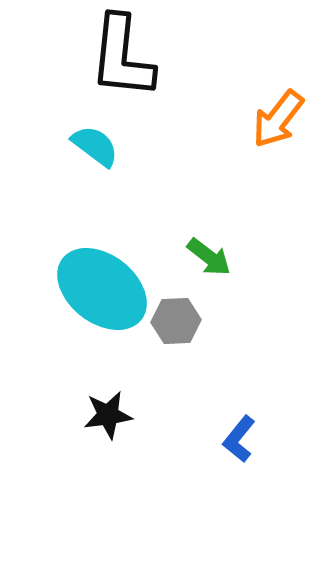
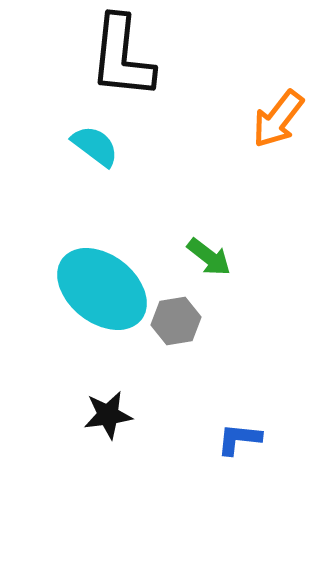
gray hexagon: rotated 6 degrees counterclockwise
blue L-shape: rotated 57 degrees clockwise
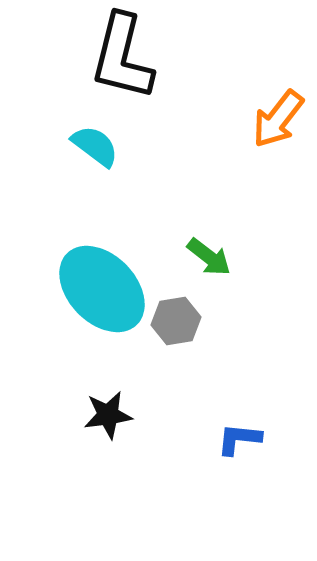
black L-shape: rotated 8 degrees clockwise
cyan ellipse: rotated 8 degrees clockwise
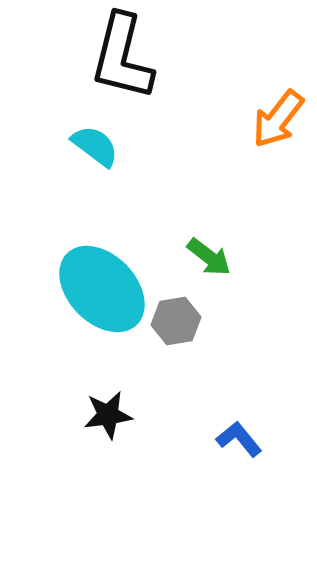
blue L-shape: rotated 45 degrees clockwise
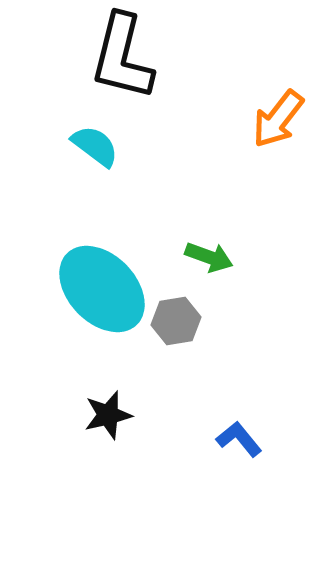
green arrow: rotated 18 degrees counterclockwise
black star: rotated 6 degrees counterclockwise
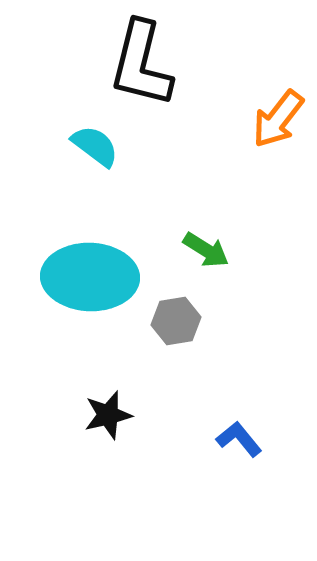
black L-shape: moved 19 px right, 7 px down
green arrow: moved 3 px left, 7 px up; rotated 12 degrees clockwise
cyan ellipse: moved 12 px left, 12 px up; rotated 44 degrees counterclockwise
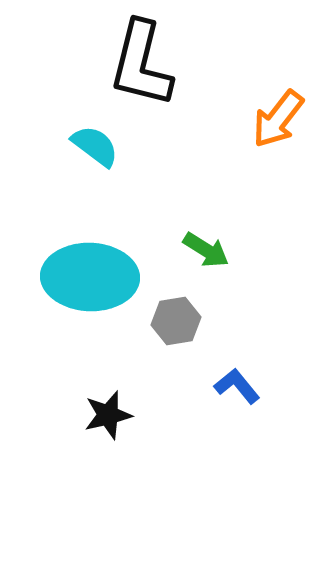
blue L-shape: moved 2 px left, 53 px up
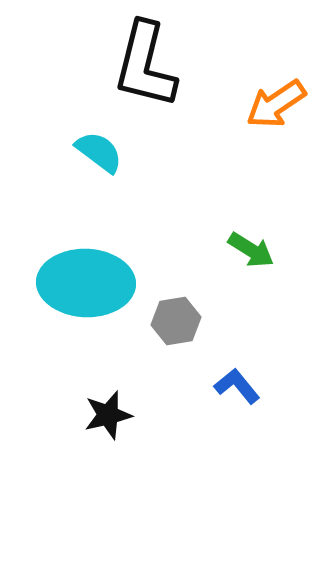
black L-shape: moved 4 px right, 1 px down
orange arrow: moved 2 px left, 15 px up; rotated 18 degrees clockwise
cyan semicircle: moved 4 px right, 6 px down
green arrow: moved 45 px right
cyan ellipse: moved 4 px left, 6 px down
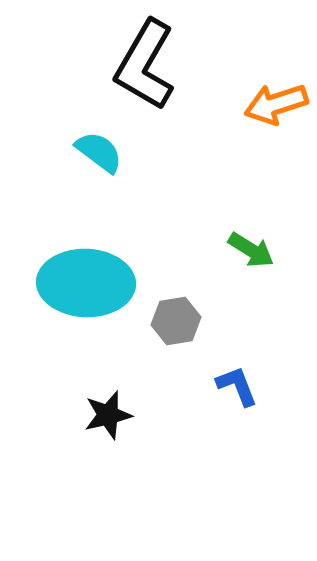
black L-shape: rotated 16 degrees clockwise
orange arrow: rotated 16 degrees clockwise
blue L-shape: rotated 18 degrees clockwise
